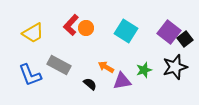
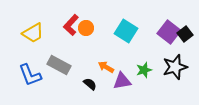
black square: moved 5 px up
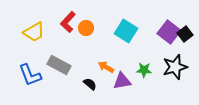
red L-shape: moved 3 px left, 3 px up
yellow trapezoid: moved 1 px right, 1 px up
green star: rotated 21 degrees clockwise
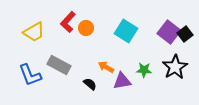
black star: rotated 15 degrees counterclockwise
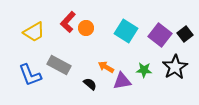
purple square: moved 9 px left, 3 px down
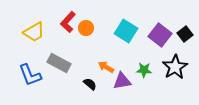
gray rectangle: moved 2 px up
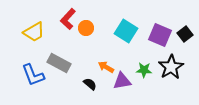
red L-shape: moved 3 px up
purple square: rotated 15 degrees counterclockwise
black star: moved 4 px left
blue L-shape: moved 3 px right
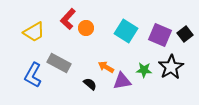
blue L-shape: rotated 50 degrees clockwise
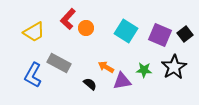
black star: moved 3 px right
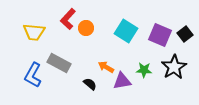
yellow trapezoid: rotated 35 degrees clockwise
